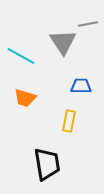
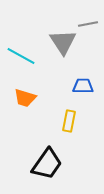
blue trapezoid: moved 2 px right
black trapezoid: rotated 44 degrees clockwise
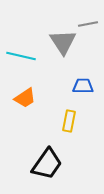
cyan line: rotated 16 degrees counterclockwise
orange trapezoid: rotated 50 degrees counterclockwise
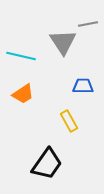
orange trapezoid: moved 2 px left, 4 px up
yellow rectangle: rotated 40 degrees counterclockwise
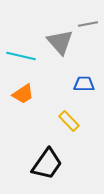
gray triangle: moved 3 px left; rotated 8 degrees counterclockwise
blue trapezoid: moved 1 px right, 2 px up
yellow rectangle: rotated 15 degrees counterclockwise
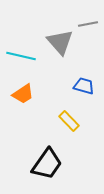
blue trapezoid: moved 2 px down; rotated 15 degrees clockwise
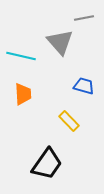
gray line: moved 4 px left, 6 px up
orange trapezoid: rotated 60 degrees counterclockwise
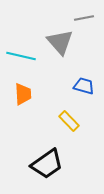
black trapezoid: rotated 20 degrees clockwise
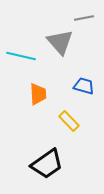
orange trapezoid: moved 15 px right
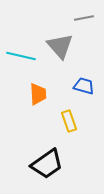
gray triangle: moved 4 px down
yellow rectangle: rotated 25 degrees clockwise
